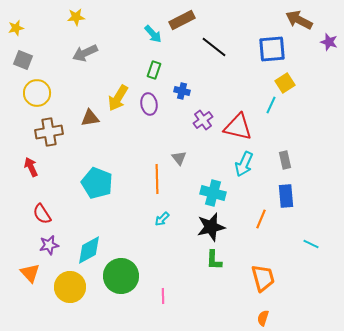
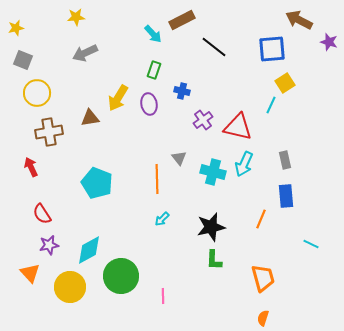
cyan cross at (213, 193): moved 21 px up
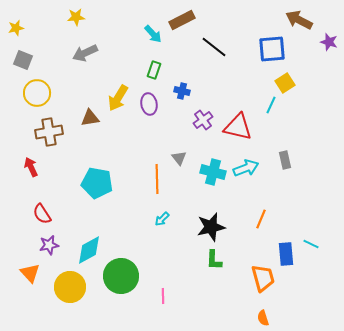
cyan arrow at (244, 164): moved 2 px right, 4 px down; rotated 135 degrees counterclockwise
cyan pentagon at (97, 183): rotated 12 degrees counterclockwise
blue rectangle at (286, 196): moved 58 px down
orange semicircle at (263, 318): rotated 35 degrees counterclockwise
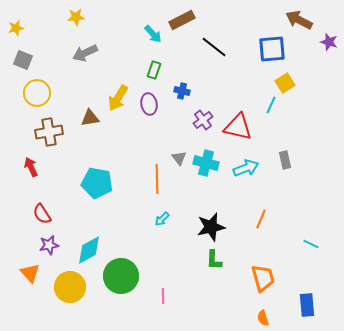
cyan cross at (213, 172): moved 7 px left, 9 px up
blue rectangle at (286, 254): moved 21 px right, 51 px down
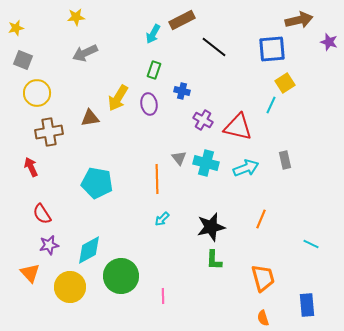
brown arrow at (299, 20): rotated 140 degrees clockwise
cyan arrow at (153, 34): rotated 72 degrees clockwise
purple cross at (203, 120): rotated 24 degrees counterclockwise
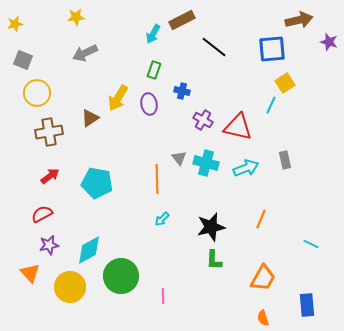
yellow star at (16, 28): moved 1 px left, 4 px up
brown triangle at (90, 118): rotated 24 degrees counterclockwise
red arrow at (31, 167): moved 19 px right, 9 px down; rotated 78 degrees clockwise
red semicircle at (42, 214): rotated 95 degrees clockwise
orange trapezoid at (263, 278): rotated 44 degrees clockwise
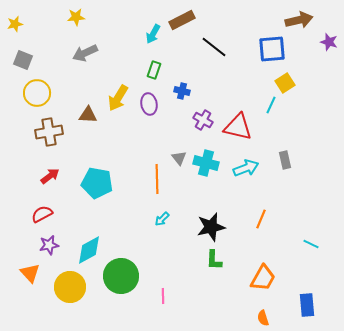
brown triangle at (90, 118): moved 2 px left, 3 px up; rotated 36 degrees clockwise
